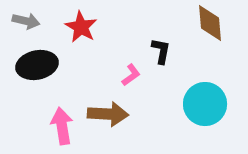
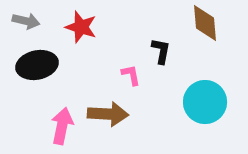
brown diamond: moved 5 px left
red star: rotated 12 degrees counterclockwise
pink L-shape: rotated 65 degrees counterclockwise
cyan circle: moved 2 px up
pink arrow: rotated 21 degrees clockwise
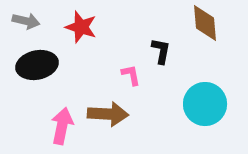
cyan circle: moved 2 px down
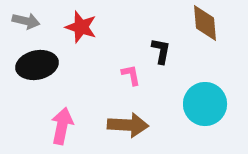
brown arrow: moved 20 px right, 11 px down
